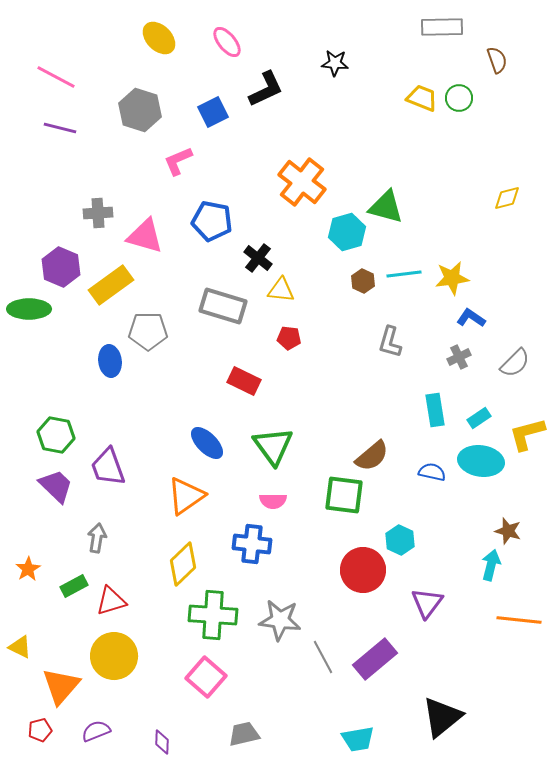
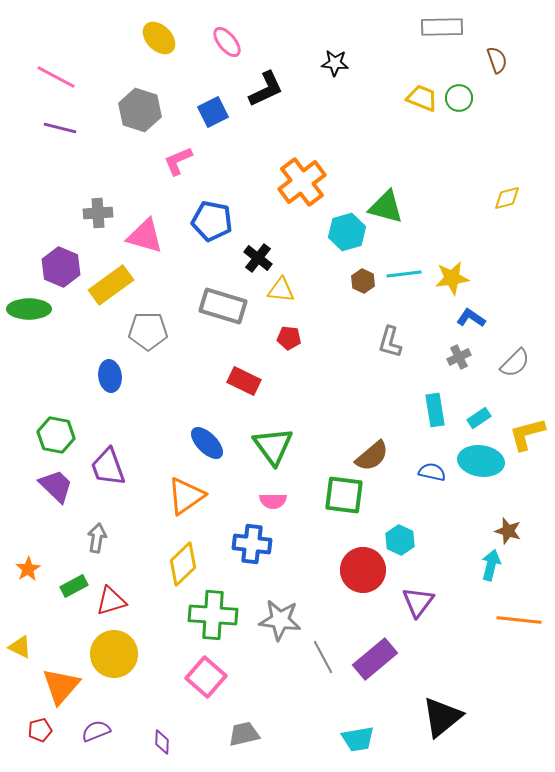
orange cross at (302, 182): rotated 15 degrees clockwise
blue ellipse at (110, 361): moved 15 px down
purple triangle at (427, 603): moved 9 px left, 1 px up
yellow circle at (114, 656): moved 2 px up
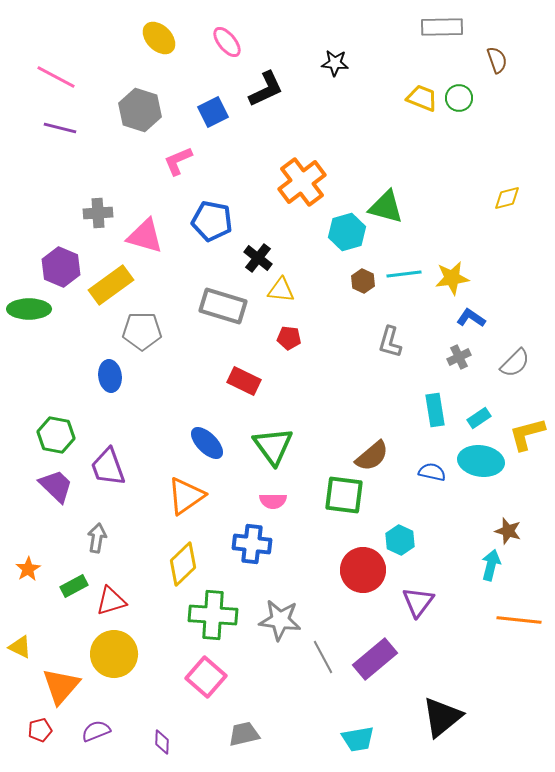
gray pentagon at (148, 331): moved 6 px left
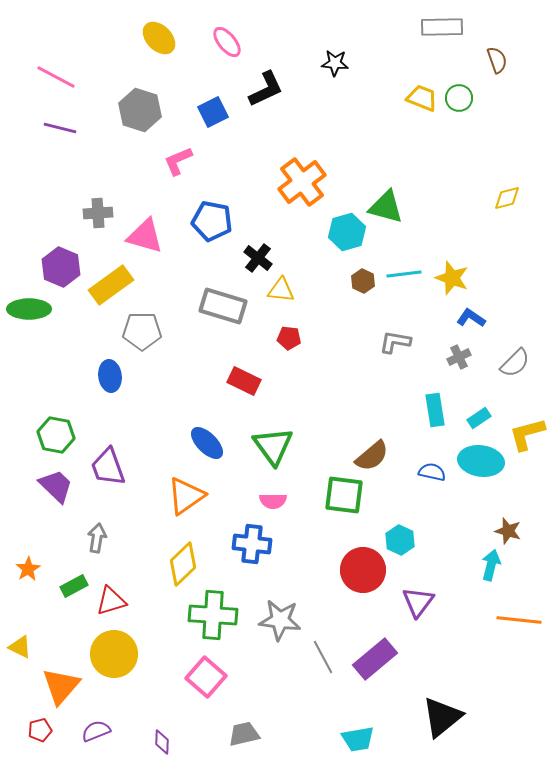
yellow star at (452, 278): rotated 28 degrees clockwise
gray L-shape at (390, 342): moved 5 px right; rotated 84 degrees clockwise
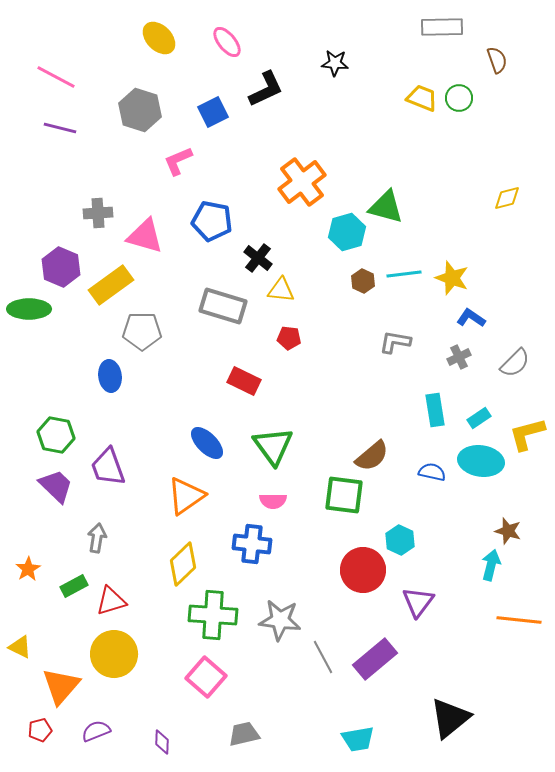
black triangle at (442, 717): moved 8 px right, 1 px down
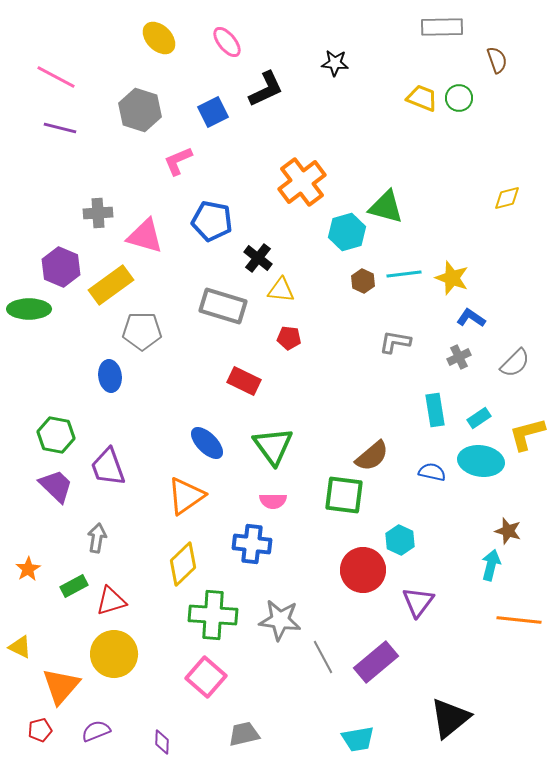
purple rectangle at (375, 659): moved 1 px right, 3 px down
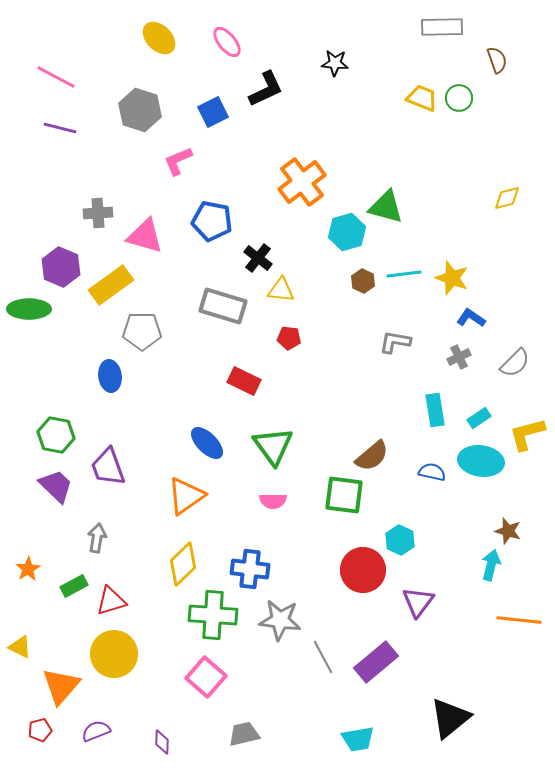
blue cross at (252, 544): moved 2 px left, 25 px down
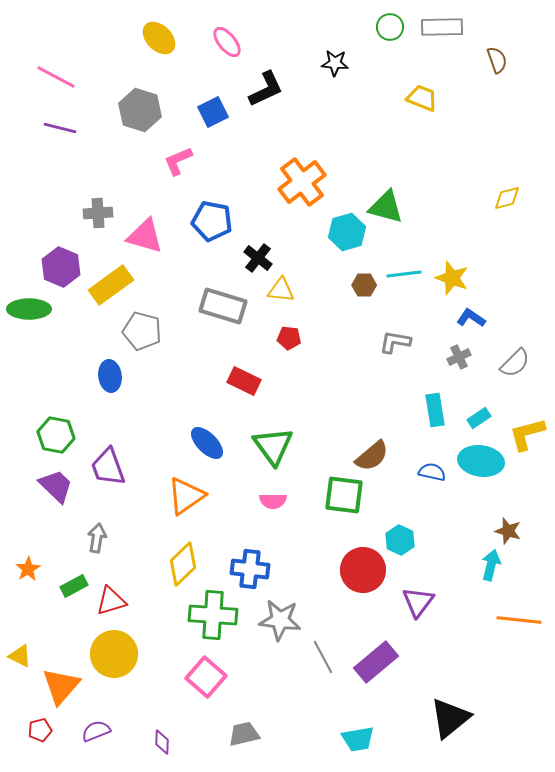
green circle at (459, 98): moved 69 px left, 71 px up
brown hexagon at (363, 281): moved 1 px right, 4 px down; rotated 25 degrees counterclockwise
gray pentagon at (142, 331): rotated 15 degrees clockwise
yellow triangle at (20, 647): moved 9 px down
